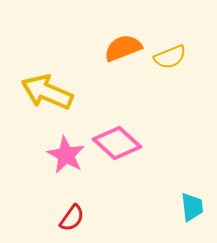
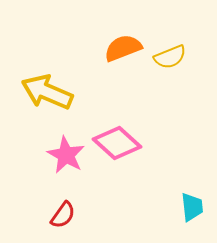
red semicircle: moved 9 px left, 3 px up
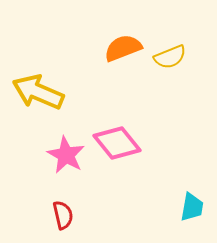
yellow arrow: moved 9 px left
pink diamond: rotated 9 degrees clockwise
cyan trapezoid: rotated 16 degrees clockwise
red semicircle: rotated 48 degrees counterclockwise
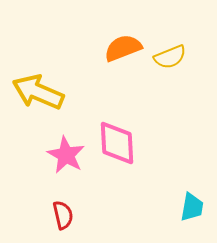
pink diamond: rotated 36 degrees clockwise
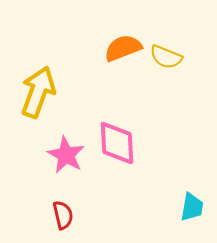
yellow semicircle: moved 4 px left; rotated 44 degrees clockwise
yellow arrow: rotated 87 degrees clockwise
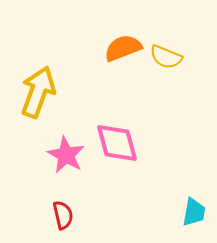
pink diamond: rotated 12 degrees counterclockwise
cyan trapezoid: moved 2 px right, 5 px down
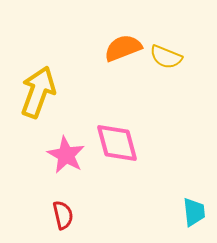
cyan trapezoid: rotated 16 degrees counterclockwise
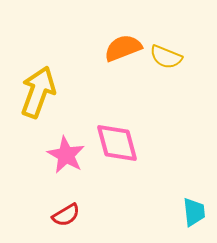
red semicircle: moved 3 px right; rotated 72 degrees clockwise
